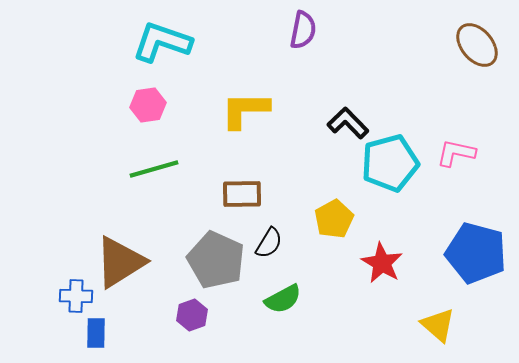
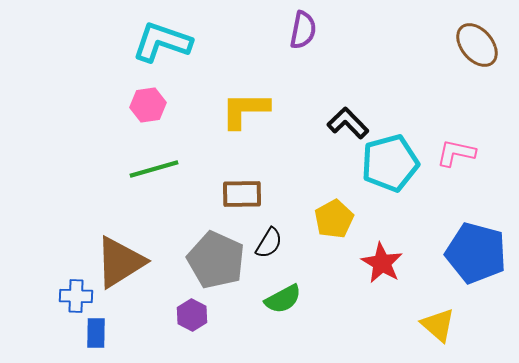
purple hexagon: rotated 12 degrees counterclockwise
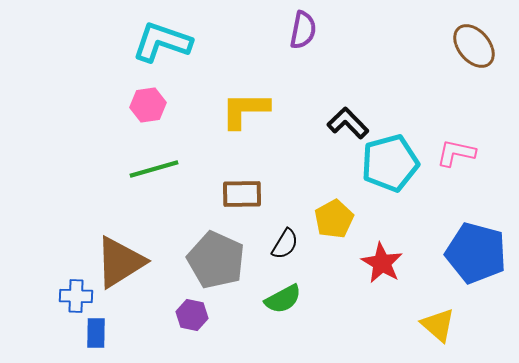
brown ellipse: moved 3 px left, 1 px down
black semicircle: moved 16 px right, 1 px down
purple hexagon: rotated 16 degrees counterclockwise
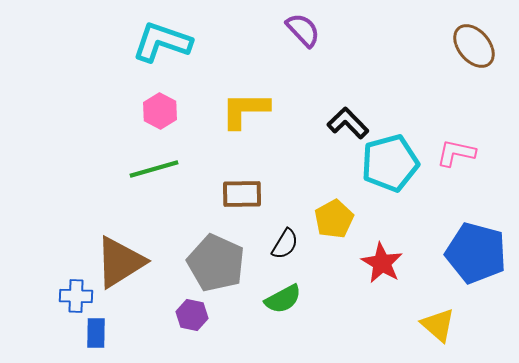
purple semicircle: rotated 54 degrees counterclockwise
pink hexagon: moved 12 px right, 6 px down; rotated 24 degrees counterclockwise
gray pentagon: moved 3 px down
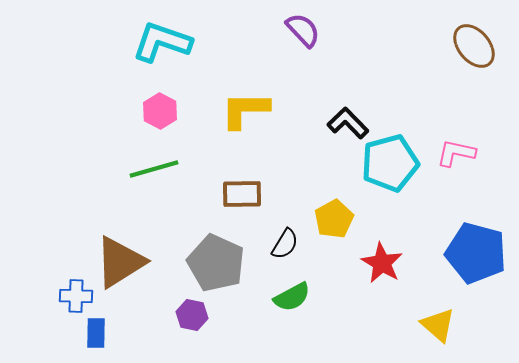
green semicircle: moved 9 px right, 2 px up
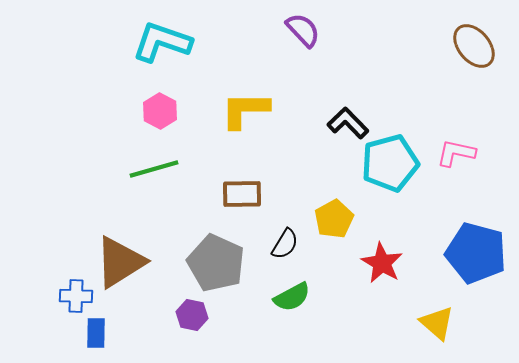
yellow triangle: moved 1 px left, 2 px up
